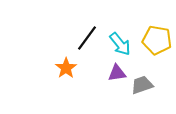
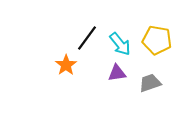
orange star: moved 3 px up
gray trapezoid: moved 8 px right, 2 px up
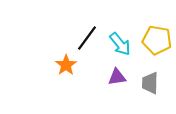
purple triangle: moved 4 px down
gray trapezoid: rotated 70 degrees counterclockwise
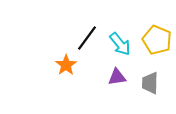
yellow pentagon: rotated 12 degrees clockwise
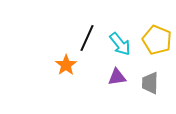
black line: rotated 12 degrees counterclockwise
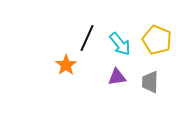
gray trapezoid: moved 1 px up
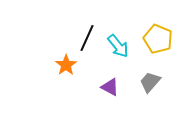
yellow pentagon: moved 1 px right, 1 px up
cyan arrow: moved 2 px left, 2 px down
purple triangle: moved 7 px left, 10 px down; rotated 36 degrees clockwise
gray trapezoid: rotated 40 degrees clockwise
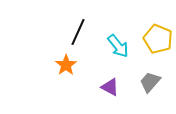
black line: moved 9 px left, 6 px up
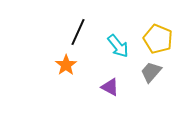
gray trapezoid: moved 1 px right, 10 px up
